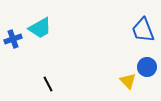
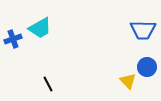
blue trapezoid: rotated 68 degrees counterclockwise
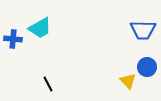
blue cross: rotated 24 degrees clockwise
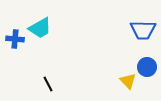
blue cross: moved 2 px right
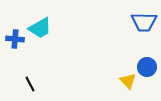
blue trapezoid: moved 1 px right, 8 px up
black line: moved 18 px left
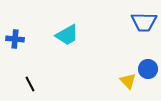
cyan trapezoid: moved 27 px right, 7 px down
blue circle: moved 1 px right, 2 px down
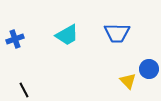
blue trapezoid: moved 27 px left, 11 px down
blue cross: rotated 24 degrees counterclockwise
blue circle: moved 1 px right
black line: moved 6 px left, 6 px down
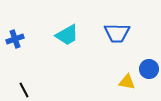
yellow triangle: moved 1 px left, 1 px down; rotated 36 degrees counterclockwise
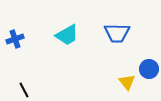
yellow triangle: rotated 42 degrees clockwise
